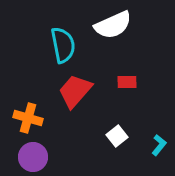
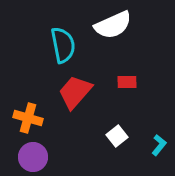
red trapezoid: moved 1 px down
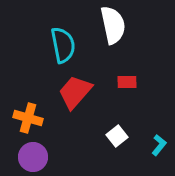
white semicircle: rotated 78 degrees counterclockwise
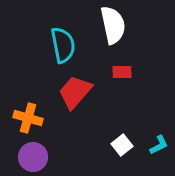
red rectangle: moved 5 px left, 10 px up
white square: moved 5 px right, 9 px down
cyan L-shape: rotated 25 degrees clockwise
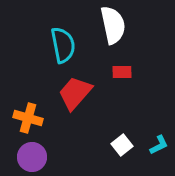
red trapezoid: moved 1 px down
purple circle: moved 1 px left
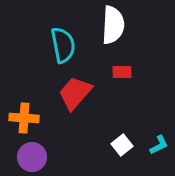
white semicircle: rotated 15 degrees clockwise
orange cross: moved 4 px left; rotated 12 degrees counterclockwise
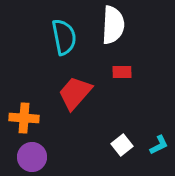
cyan semicircle: moved 1 px right, 8 px up
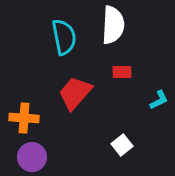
cyan L-shape: moved 45 px up
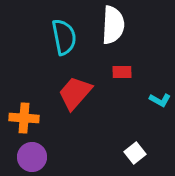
cyan L-shape: moved 1 px right; rotated 55 degrees clockwise
white square: moved 13 px right, 8 px down
